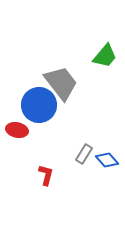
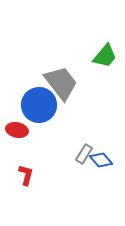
blue diamond: moved 6 px left
red L-shape: moved 20 px left
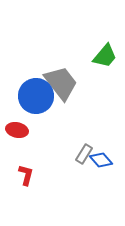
blue circle: moved 3 px left, 9 px up
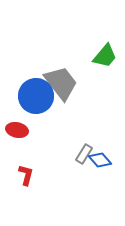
blue diamond: moved 1 px left
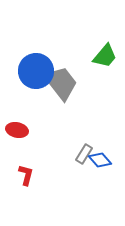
blue circle: moved 25 px up
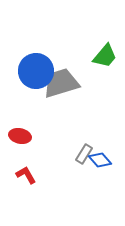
gray trapezoid: rotated 69 degrees counterclockwise
red ellipse: moved 3 px right, 6 px down
red L-shape: rotated 45 degrees counterclockwise
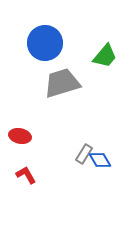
blue circle: moved 9 px right, 28 px up
gray trapezoid: moved 1 px right
blue diamond: rotated 10 degrees clockwise
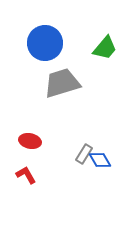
green trapezoid: moved 8 px up
red ellipse: moved 10 px right, 5 px down
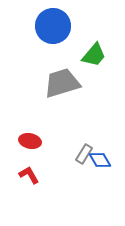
blue circle: moved 8 px right, 17 px up
green trapezoid: moved 11 px left, 7 px down
red L-shape: moved 3 px right
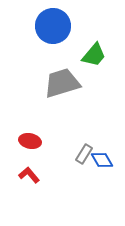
blue diamond: moved 2 px right
red L-shape: rotated 10 degrees counterclockwise
